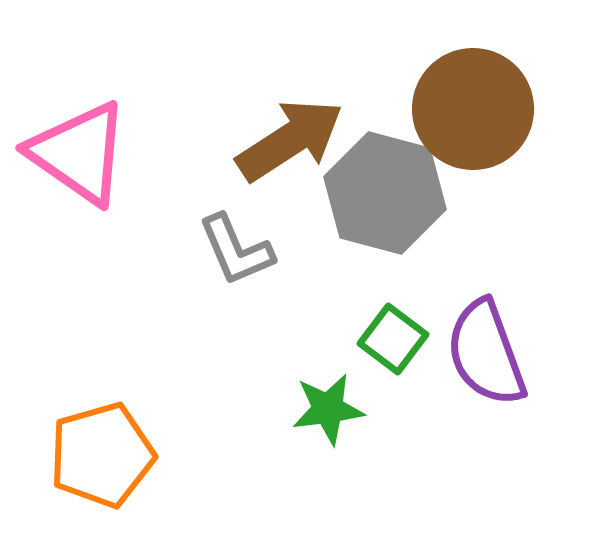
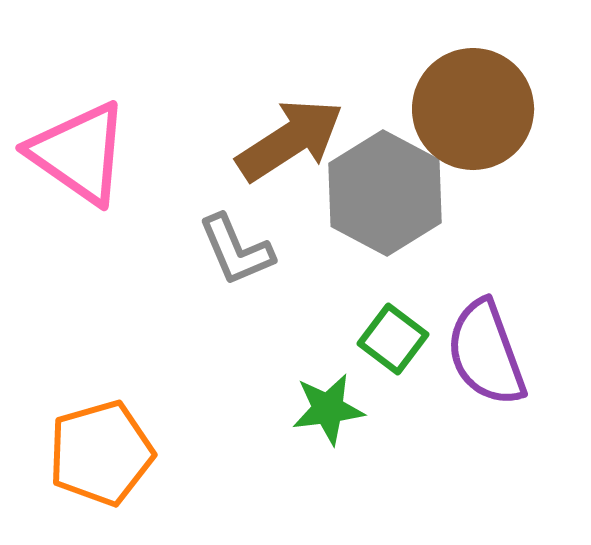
gray hexagon: rotated 13 degrees clockwise
orange pentagon: moved 1 px left, 2 px up
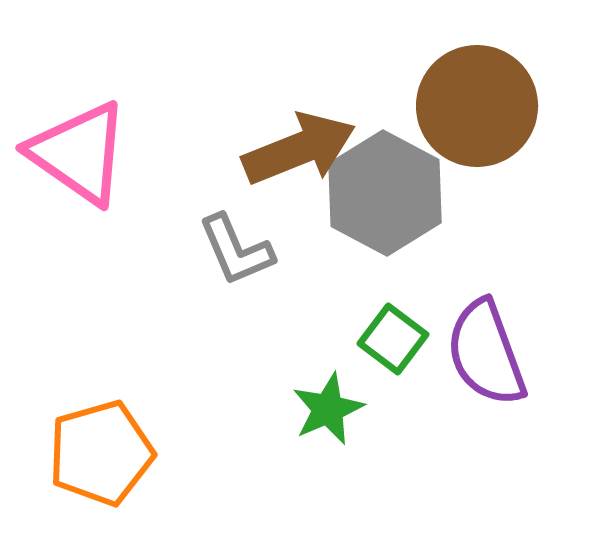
brown circle: moved 4 px right, 3 px up
brown arrow: moved 9 px right, 9 px down; rotated 11 degrees clockwise
green star: rotated 16 degrees counterclockwise
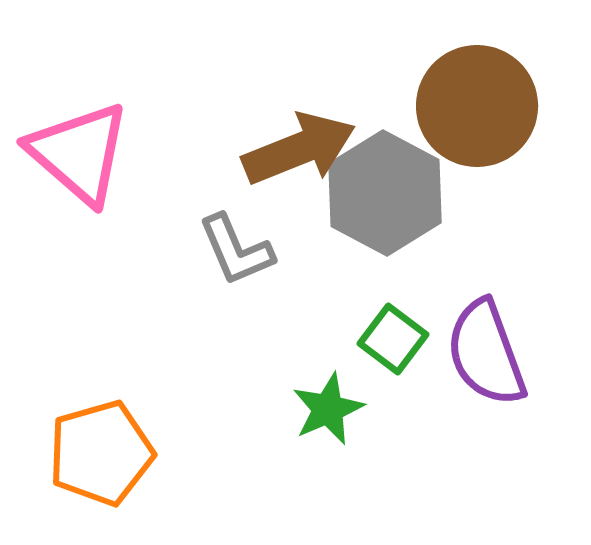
pink triangle: rotated 6 degrees clockwise
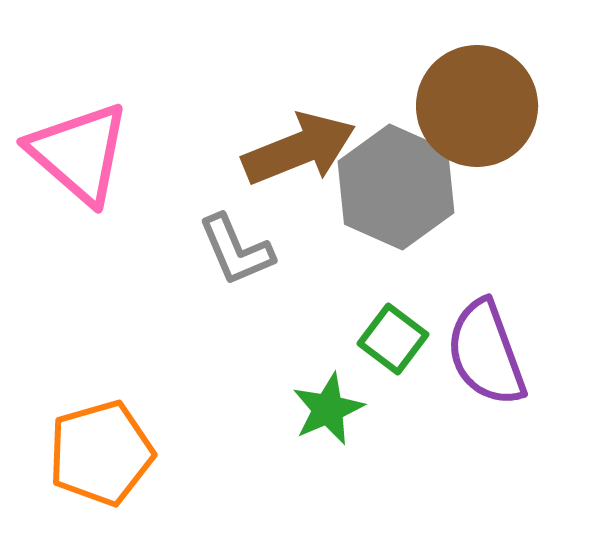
gray hexagon: moved 11 px right, 6 px up; rotated 4 degrees counterclockwise
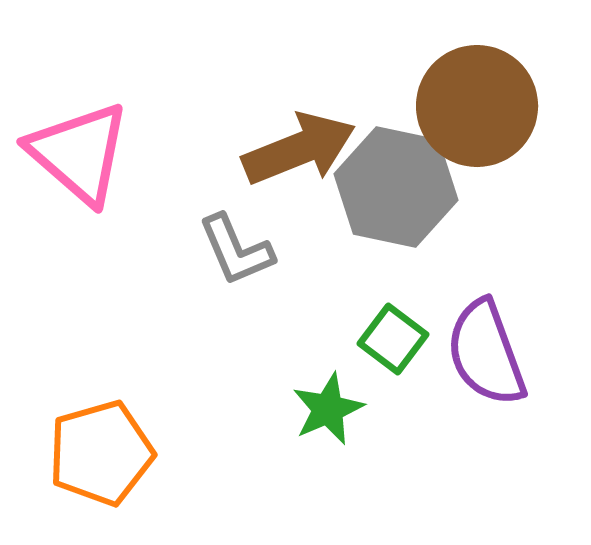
gray hexagon: rotated 12 degrees counterclockwise
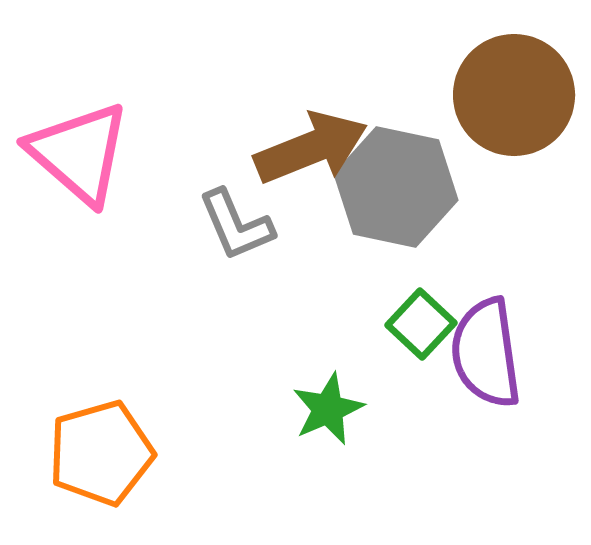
brown circle: moved 37 px right, 11 px up
brown arrow: moved 12 px right, 1 px up
gray L-shape: moved 25 px up
green square: moved 28 px right, 15 px up; rotated 6 degrees clockwise
purple semicircle: rotated 12 degrees clockwise
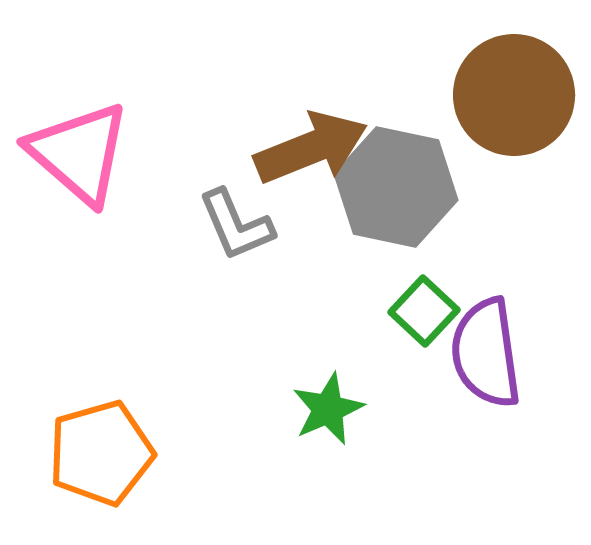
green square: moved 3 px right, 13 px up
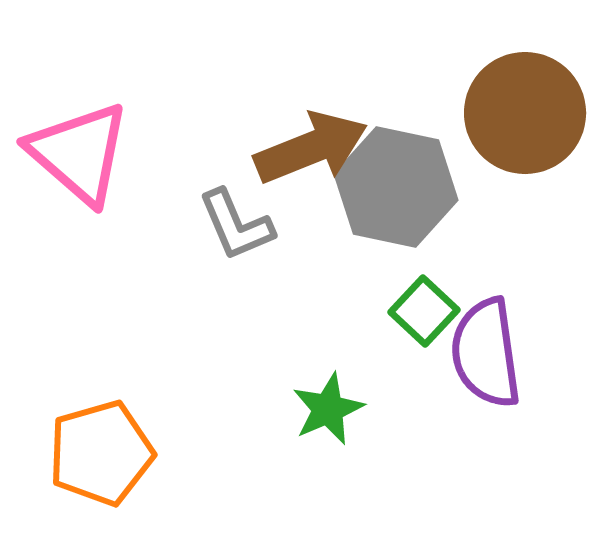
brown circle: moved 11 px right, 18 px down
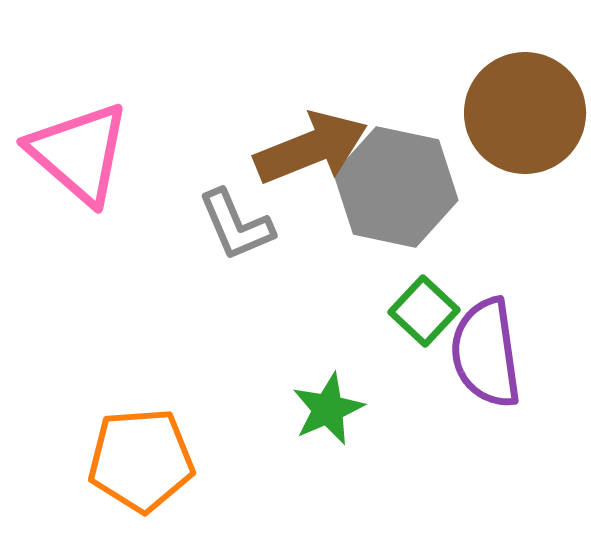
orange pentagon: moved 40 px right, 7 px down; rotated 12 degrees clockwise
